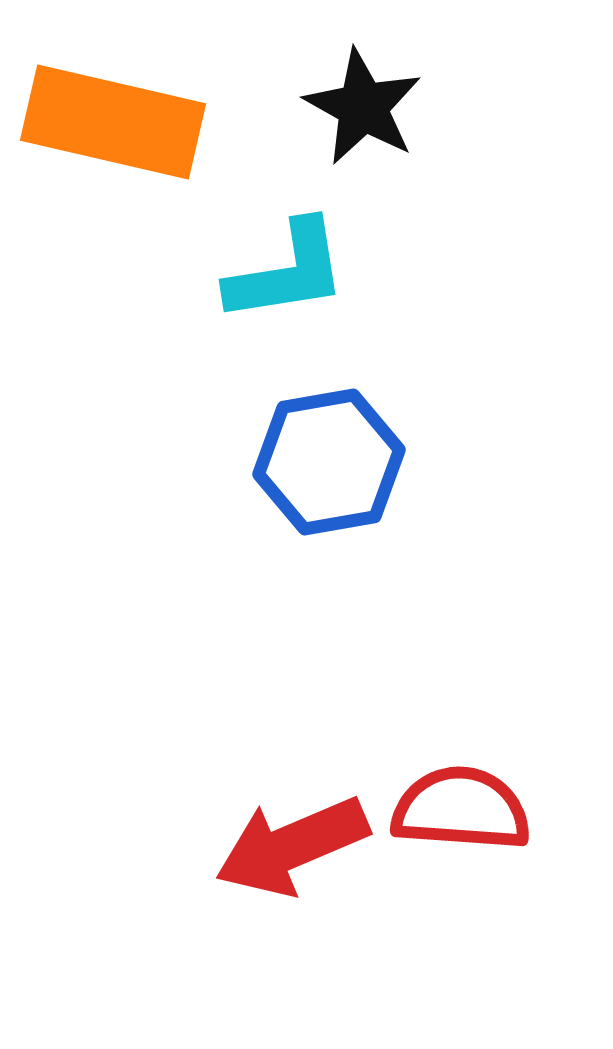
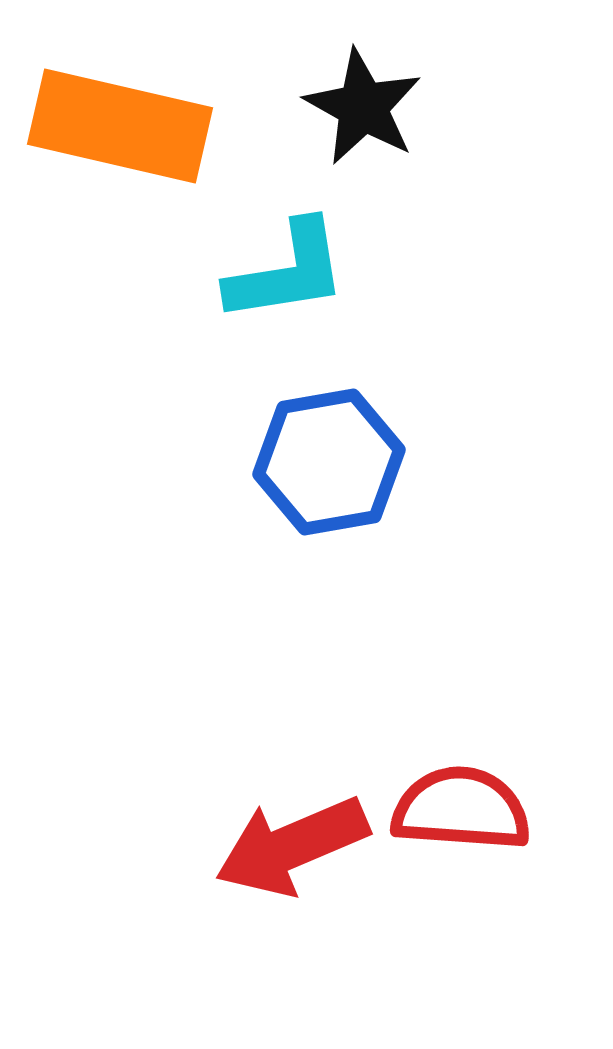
orange rectangle: moved 7 px right, 4 px down
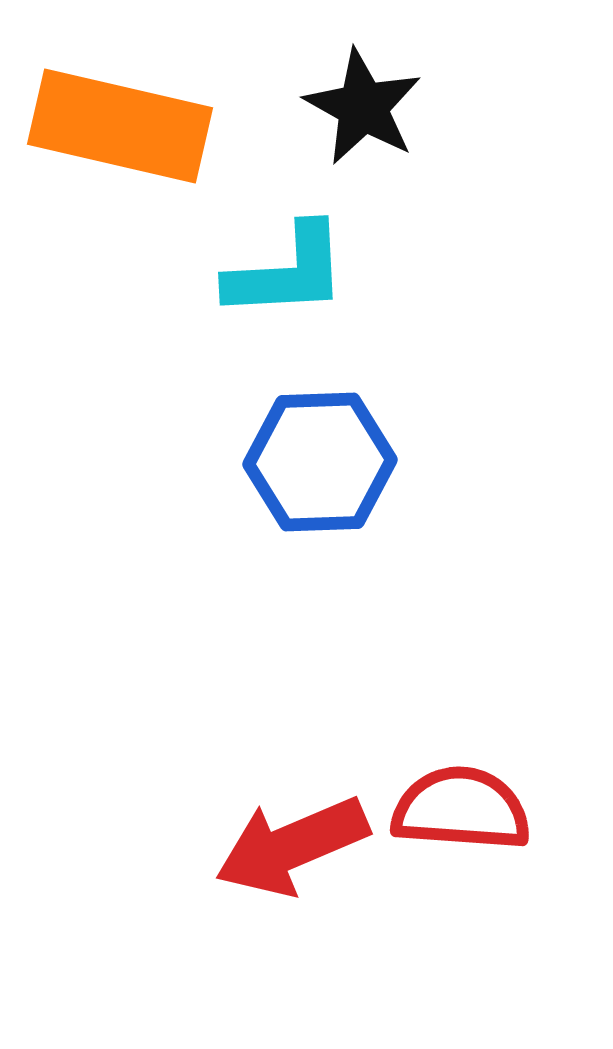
cyan L-shape: rotated 6 degrees clockwise
blue hexagon: moved 9 px left; rotated 8 degrees clockwise
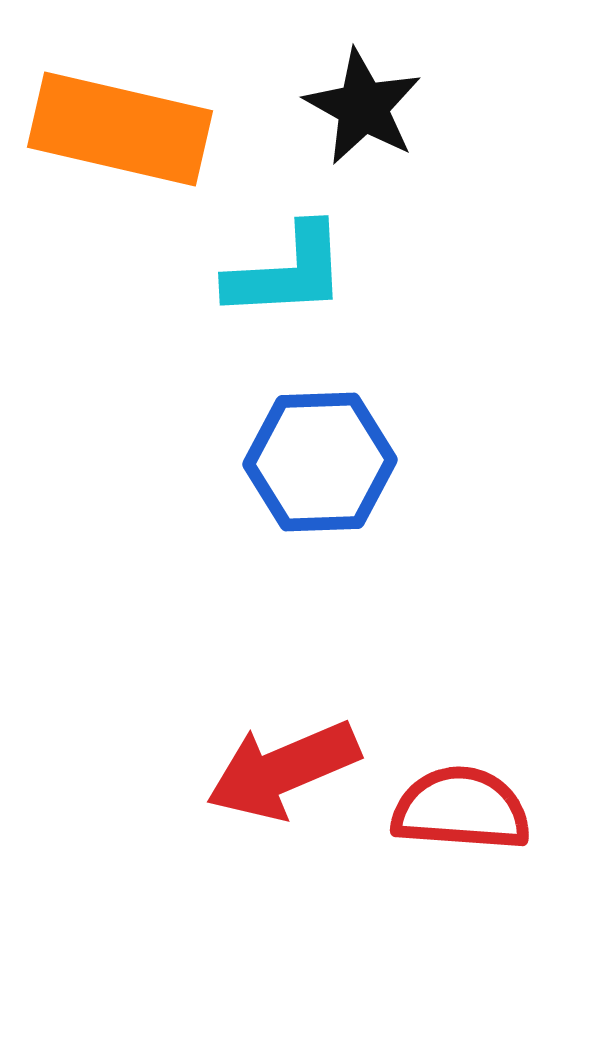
orange rectangle: moved 3 px down
red arrow: moved 9 px left, 76 px up
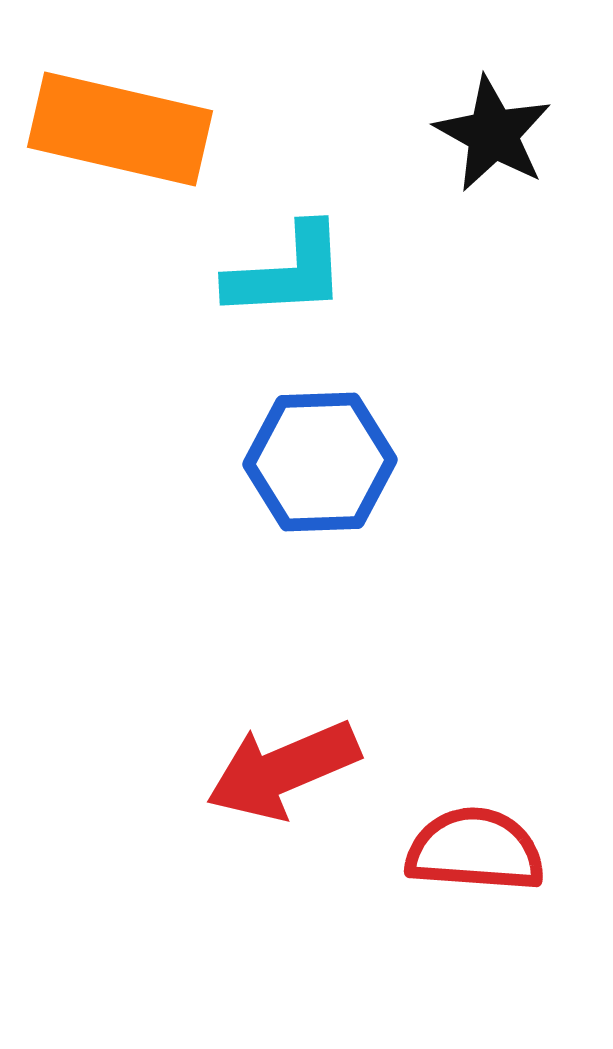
black star: moved 130 px right, 27 px down
red semicircle: moved 14 px right, 41 px down
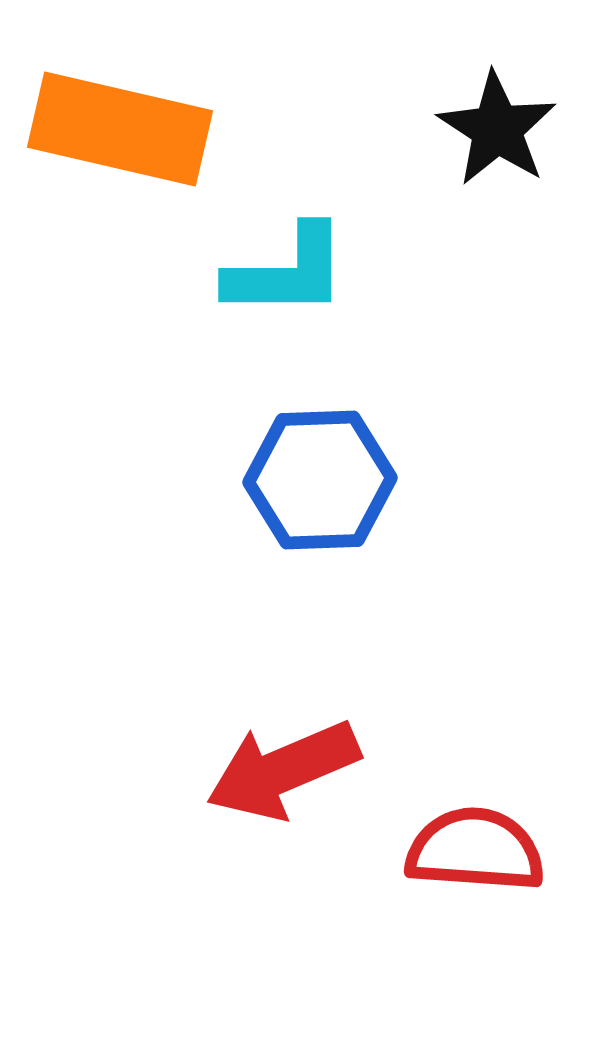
black star: moved 4 px right, 5 px up; rotated 4 degrees clockwise
cyan L-shape: rotated 3 degrees clockwise
blue hexagon: moved 18 px down
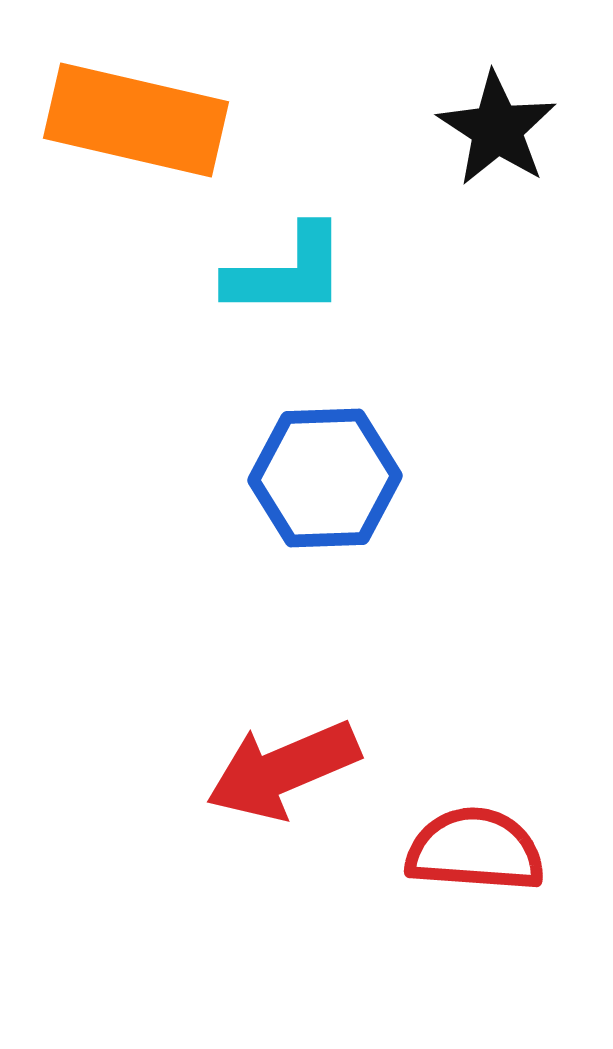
orange rectangle: moved 16 px right, 9 px up
blue hexagon: moved 5 px right, 2 px up
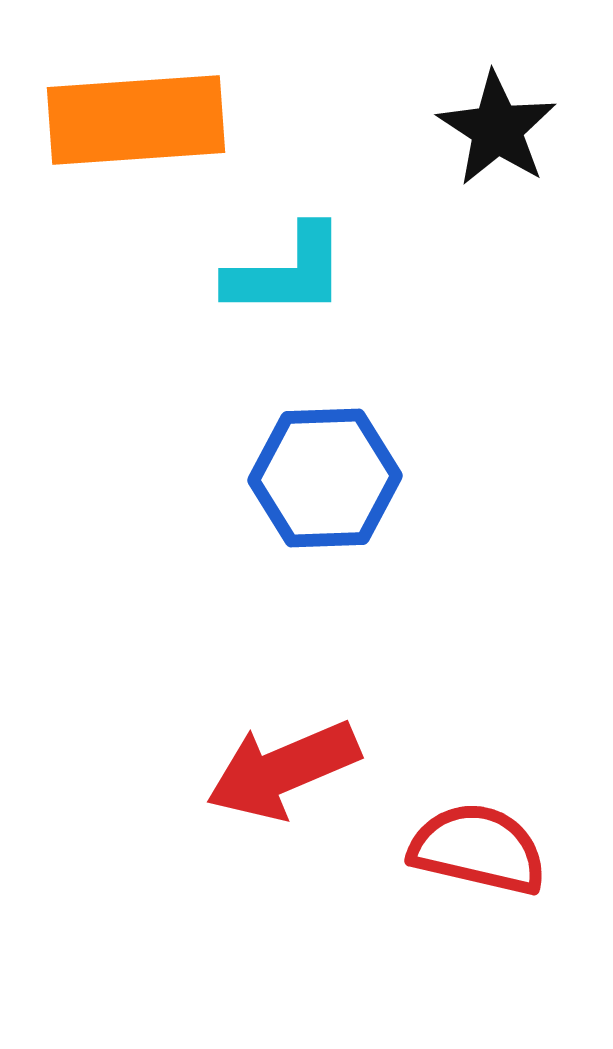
orange rectangle: rotated 17 degrees counterclockwise
red semicircle: moved 3 px right, 1 px up; rotated 9 degrees clockwise
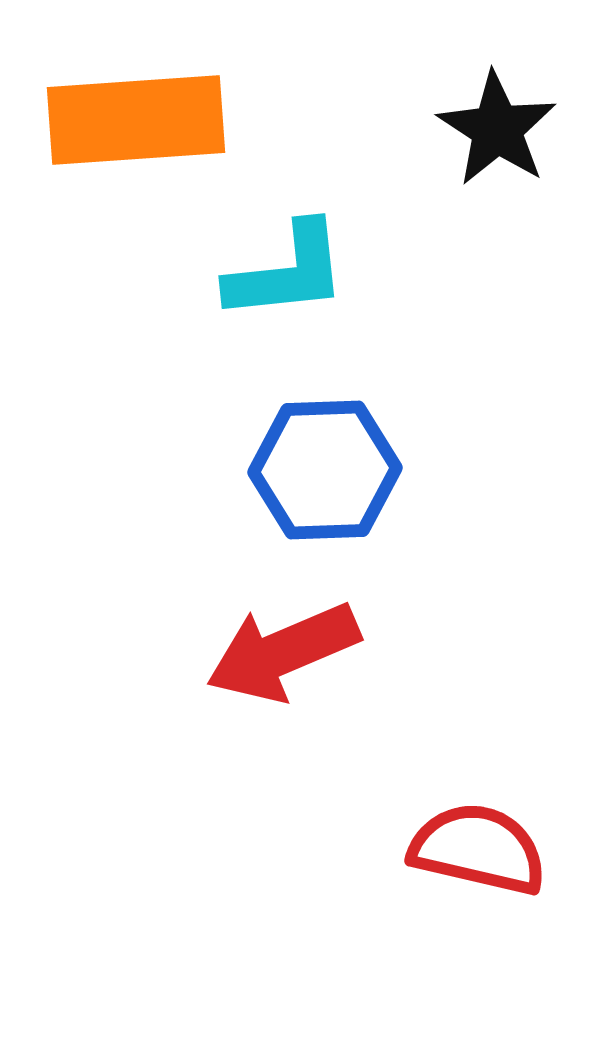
cyan L-shape: rotated 6 degrees counterclockwise
blue hexagon: moved 8 px up
red arrow: moved 118 px up
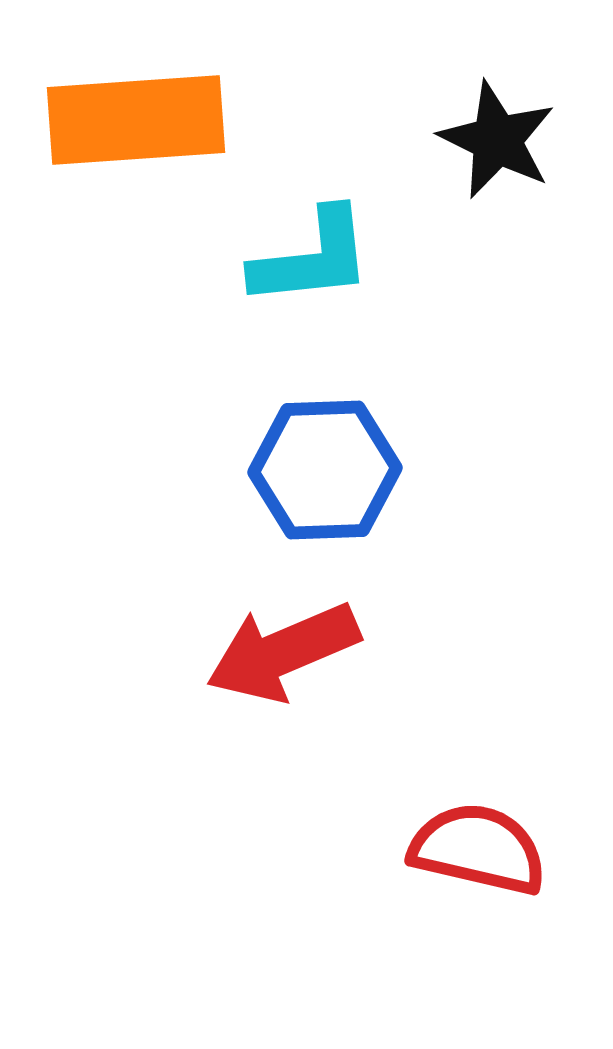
black star: moved 11 px down; rotated 7 degrees counterclockwise
cyan L-shape: moved 25 px right, 14 px up
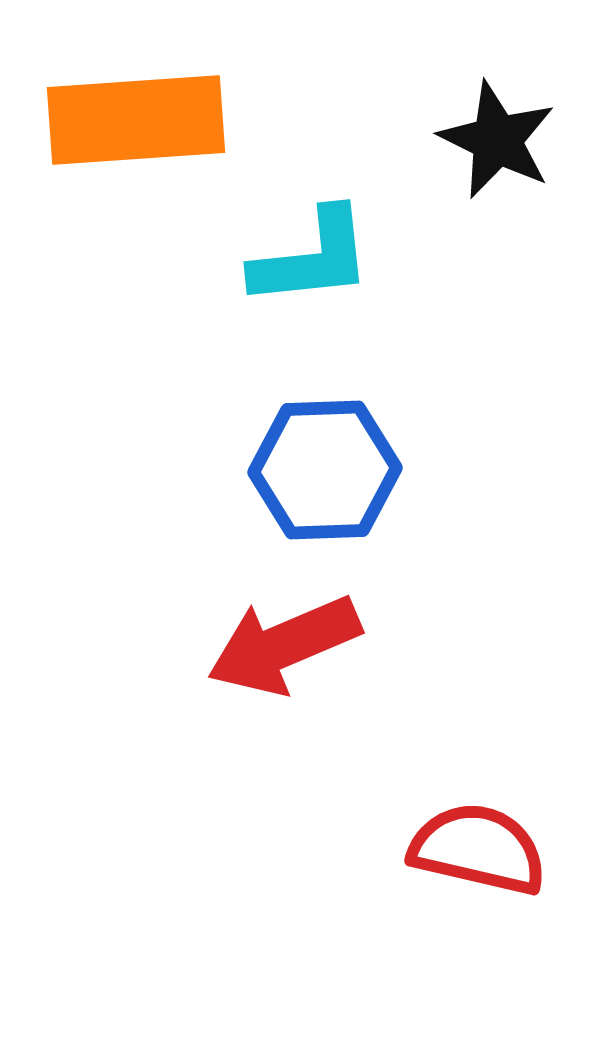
red arrow: moved 1 px right, 7 px up
